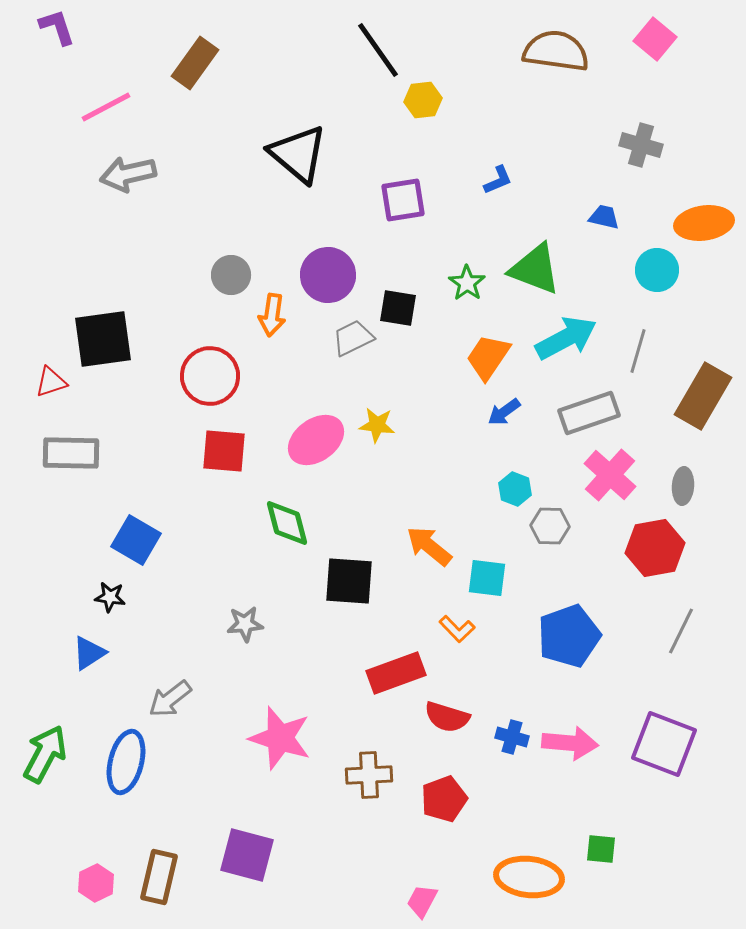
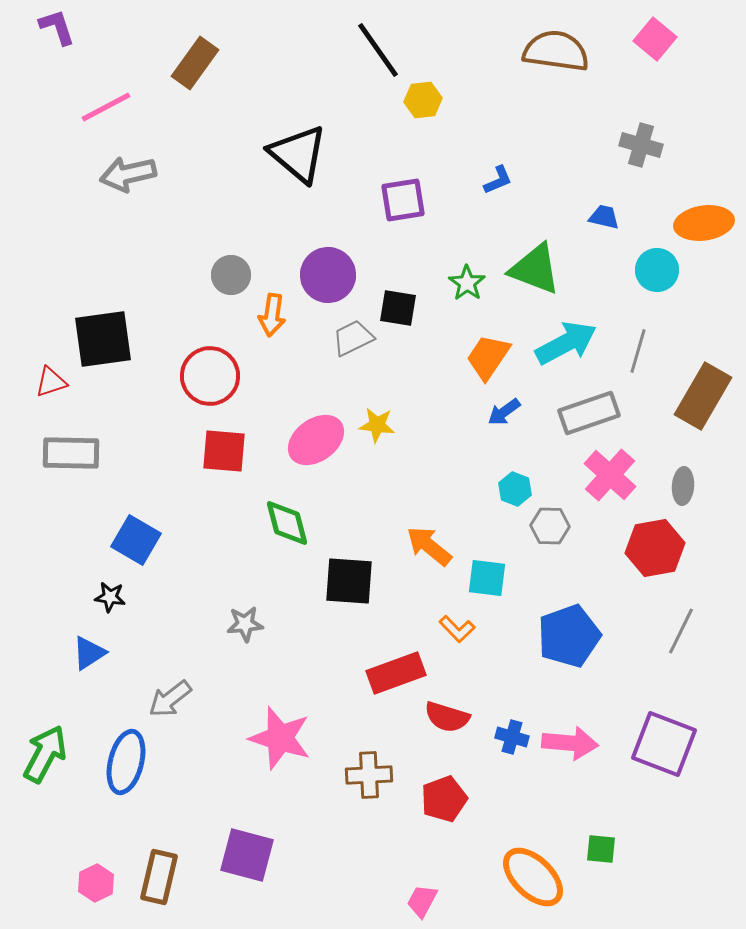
cyan arrow at (566, 338): moved 5 px down
orange ellipse at (529, 877): moved 4 px right; rotated 38 degrees clockwise
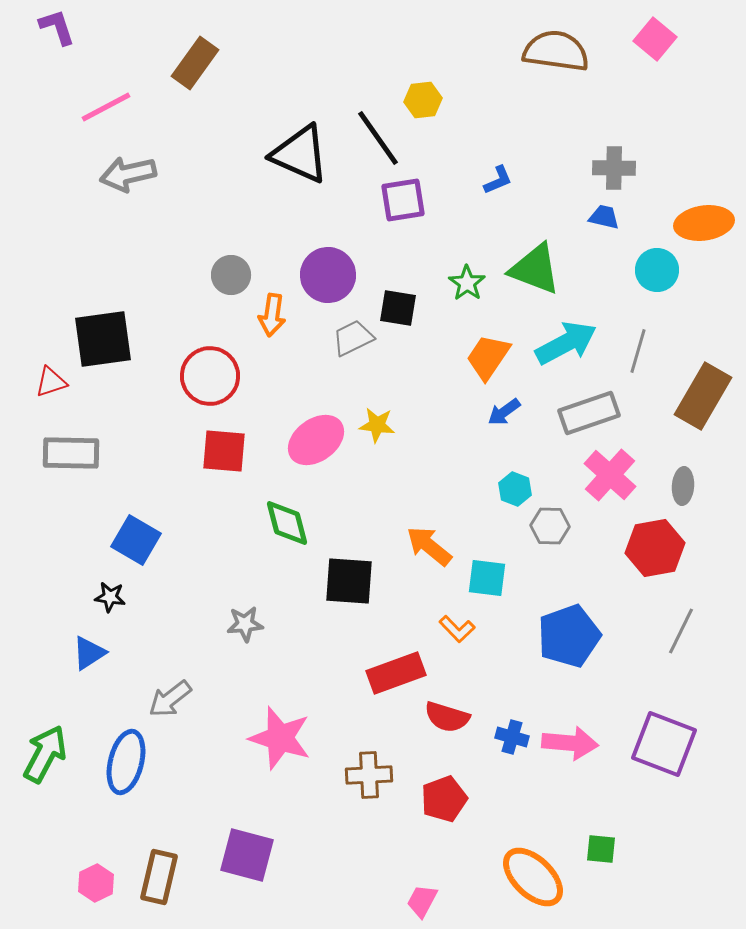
black line at (378, 50): moved 88 px down
gray cross at (641, 145): moved 27 px left, 23 px down; rotated 15 degrees counterclockwise
black triangle at (298, 154): moved 2 px right; rotated 16 degrees counterclockwise
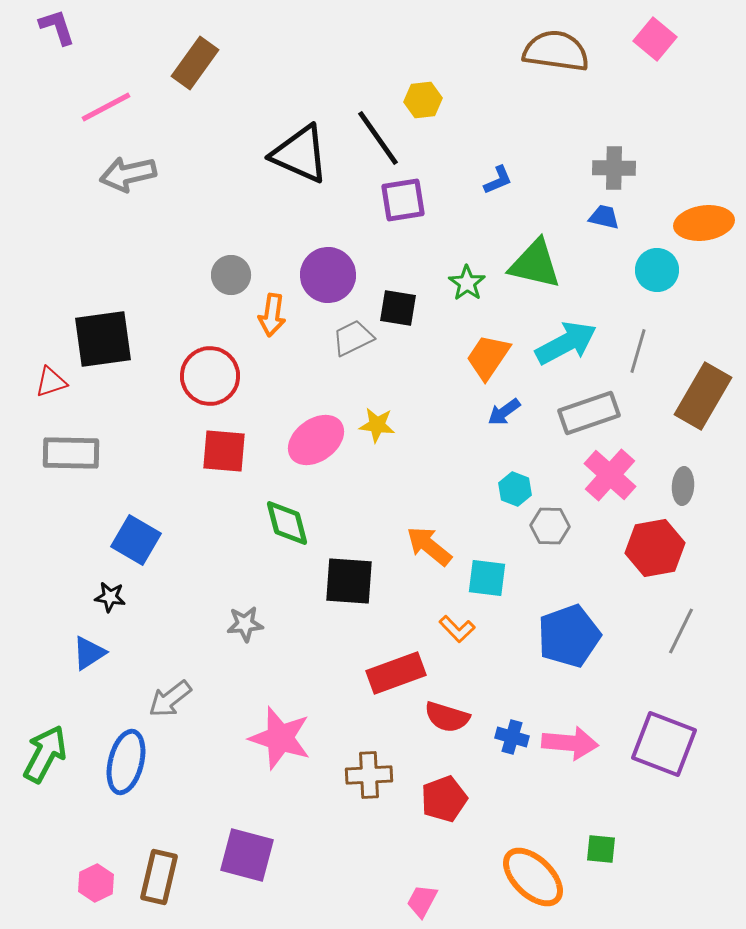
green triangle at (535, 269): moved 5 px up; rotated 8 degrees counterclockwise
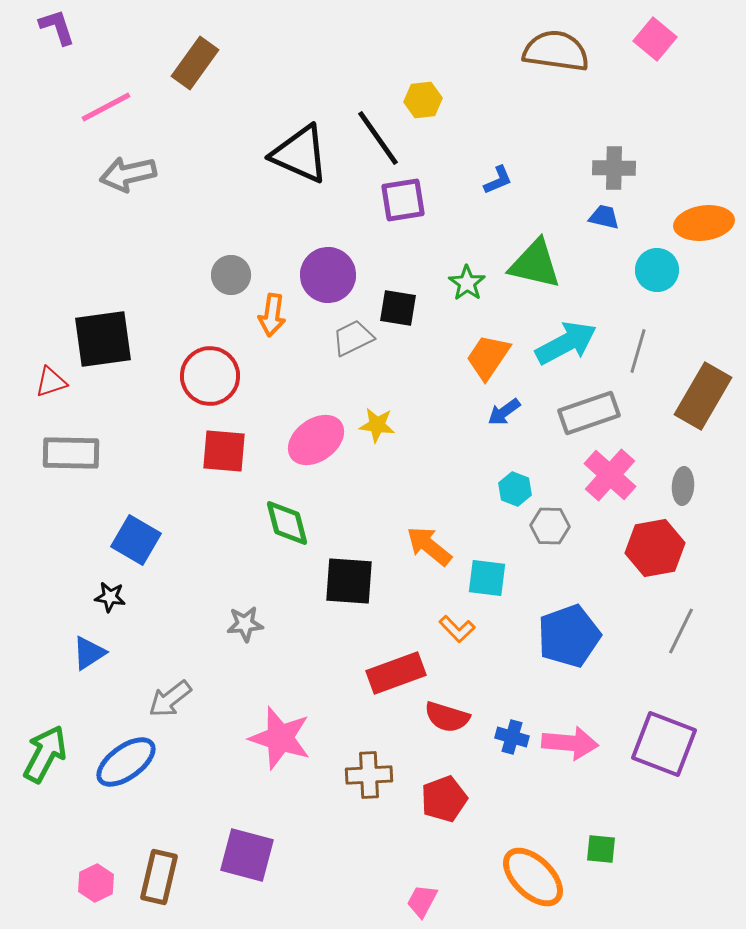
blue ellipse at (126, 762): rotated 40 degrees clockwise
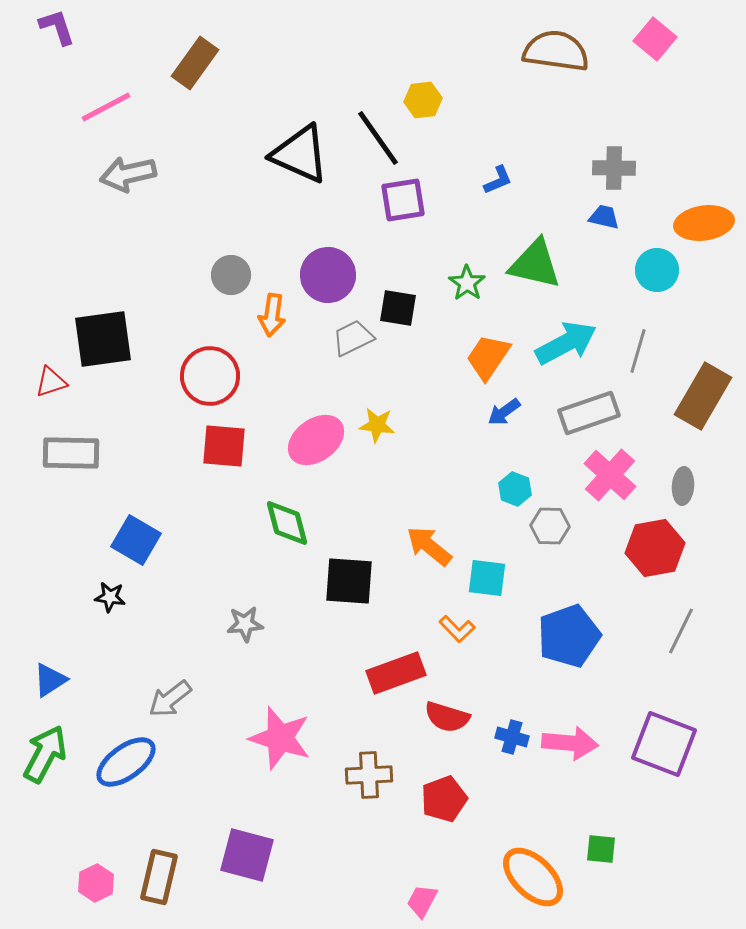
red square at (224, 451): moved 5 px up
blue triangle at (89, 653): moved 39 px left, 27 px down
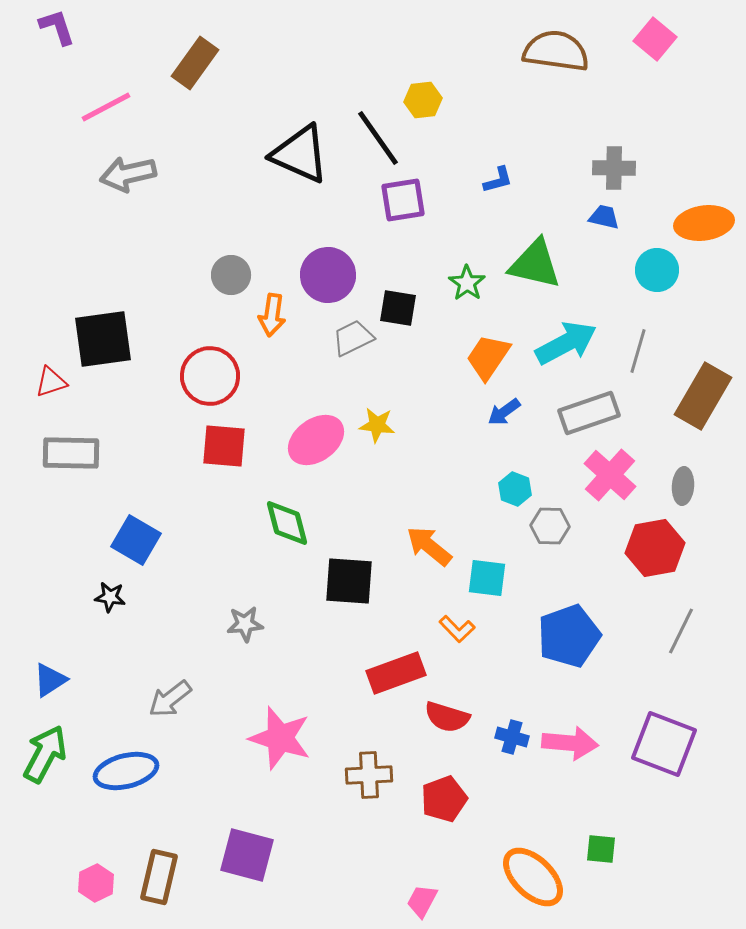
blue L-shape at (498, 180): rotated 8 degrees clockwise
blue ellipse at (126, 762): moved 9 px down; rotated 22 degrees clockwise
